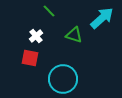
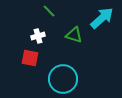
white cross: moved 2 px right; rotated 24 degrees clockwise
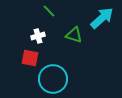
cyan circle: moved 10 px left
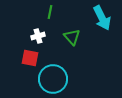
green line: moved 1 px right, 1 px down; rotated 56 degrees clockwise
cyan arrow: rotated 105 degrees clockwise
green triangle: moved 2 px left, 2 px down; rotated 30 degrees clockwise
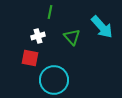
cyan arrow: moved 9 px down; rotated 15 degrees counterclockwise
cyan circle: moved 1 px right, 1 px down
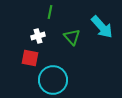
cyan circle: moved 1 px left
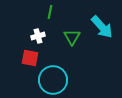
green triangle: rotated 12 degrees clockwise
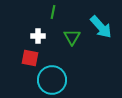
green line: moved 3 px right
cyan arrow: moved 1 px left
white cross: rotated 16 degrees clockwise
cyan circle: moved 1 px left
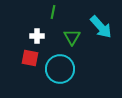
white cross: moved 1 px left
cyan circle: moved 8 px right, 11 px up
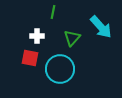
green triangle: moved 1 px down; rotated 12 degrees clockwise
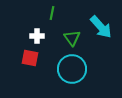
green line: moved 1 px left, 1 px down
green triangle: rotated 18 degrees counterclockwise
cyan circle: moved 12 px right
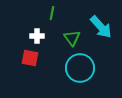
cyan circle: moved 8 px right, 1 px up
